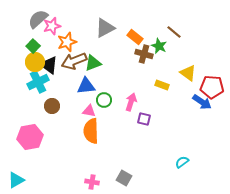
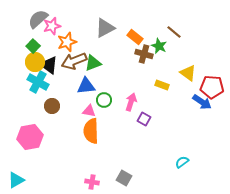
cyan cross: rotated 35 degrees counterclockwise
purple square: rotated 16 degrees clockwise
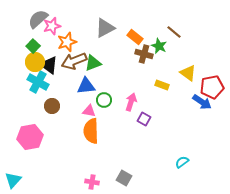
red pentagon: rotated 15 degrees counterclockwise
cyan triangle: moved 3 px left; rotated 18 degrees counterclockwise
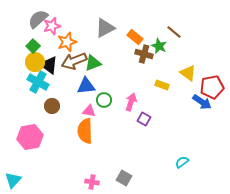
orange semicircle: moved 6 px left
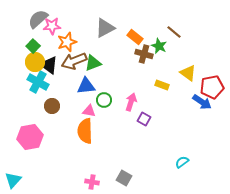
pink star: rotated 12 degrees clockwise
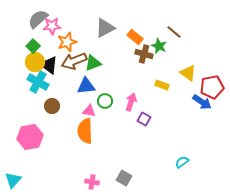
green circle: moved 1 px right, 1 px down
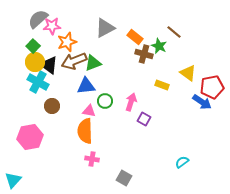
pink cross: moved 23 px up
